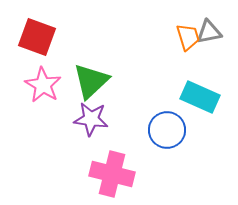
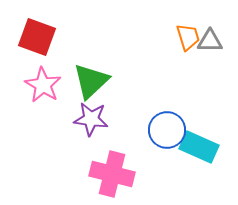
gray triangle: moved 1 px right, 9 px down; rotated 12 degrees clockwise
cyan rectangle: moved 1 px left, 50 px down
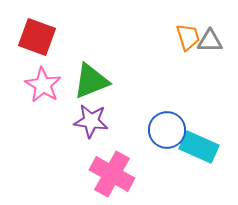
green triangle: rotated 21 degrees clockwise
purple star: moved 2 px down
pink cross: rotated 15 degrees clockwise
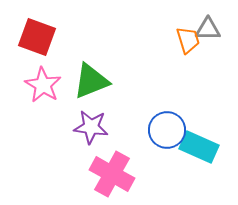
orange trapezoid: moved 3 px down
gray triangle: moved 2 px left, 12 px up
purple star: moved 6 px down
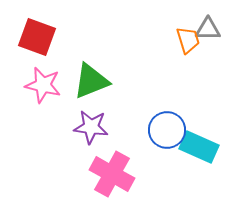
pink star: rotated 18 degrees counterclockwise
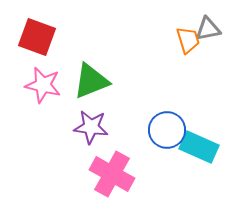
gray triangle: rotated 12 degrees counterclockwise
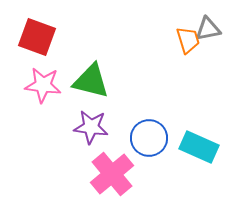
green triangle: rotated 36 degrees clockwise
pink star: rotated 6 degrees counterclockwise
blue circle: moved 18 px left, 8 px down
pink cross: rotated 21 degrees clockwise
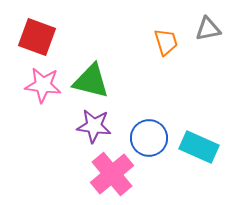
orange trapezoid: moved 22 px left, 2 px down
purple star: moved 3 px right, 1 px up
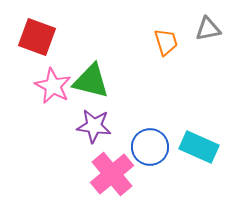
pink star: moved 10 px right, 1 px down; rotated 21 degrees clockwise
blue circle: moved 1 px right, 9 px down
